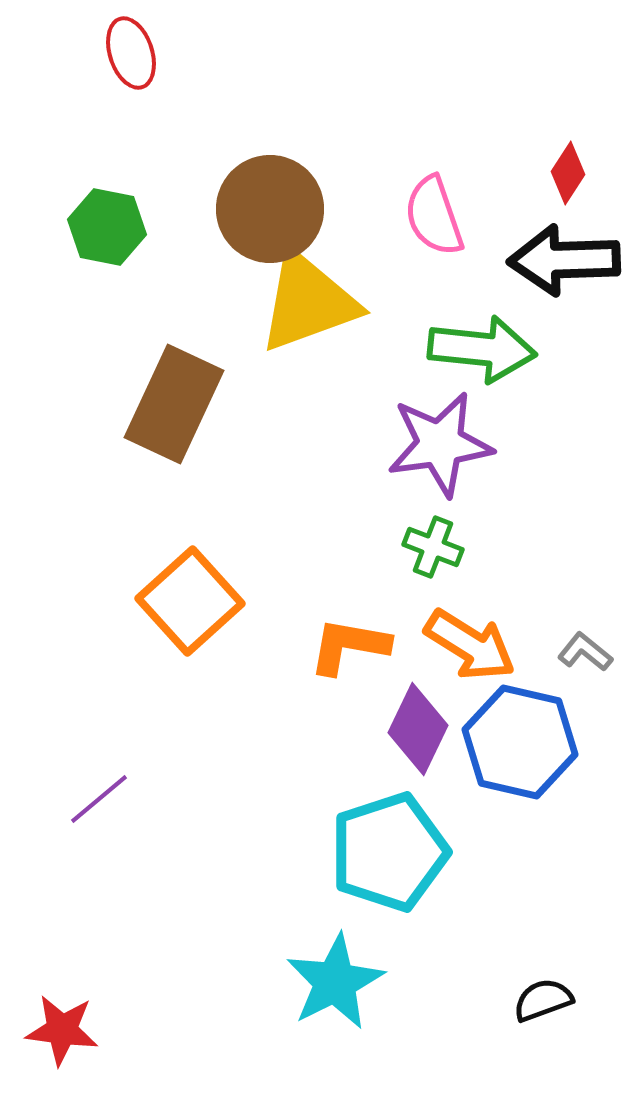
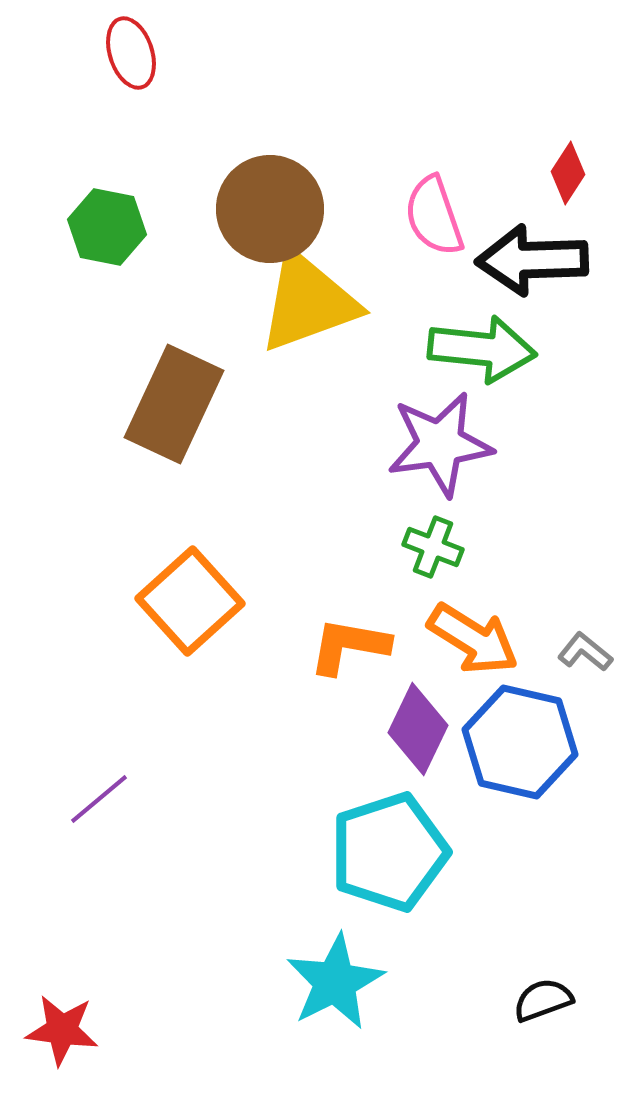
black arrow: moved 32 px left
orange arrow: moved 3 px right, 6 px up
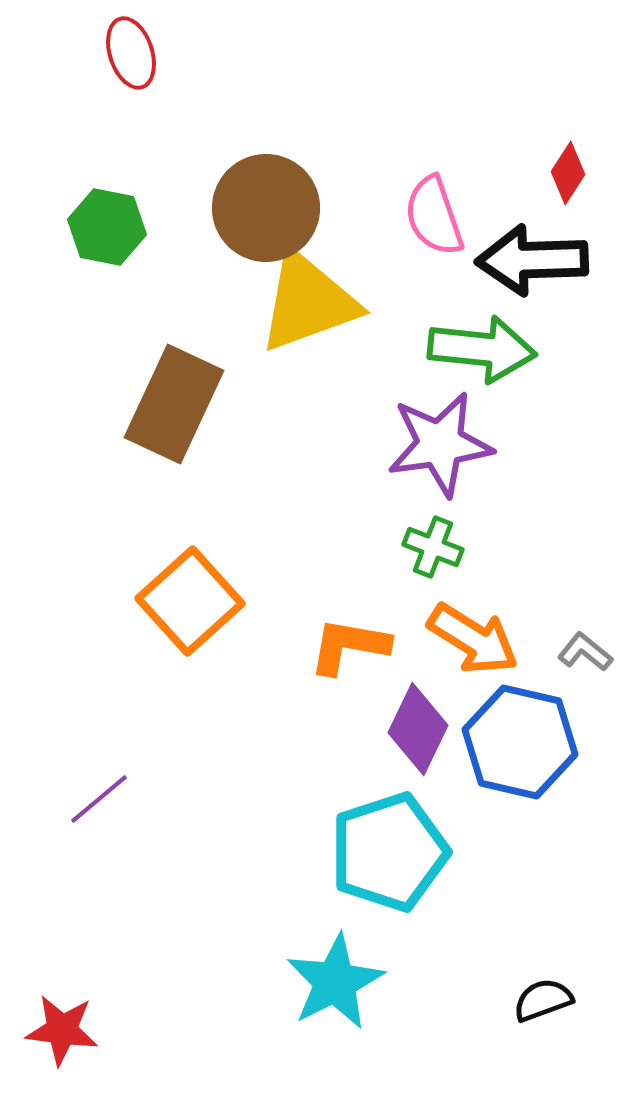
brown circle: moved 4 px left, 1 px up
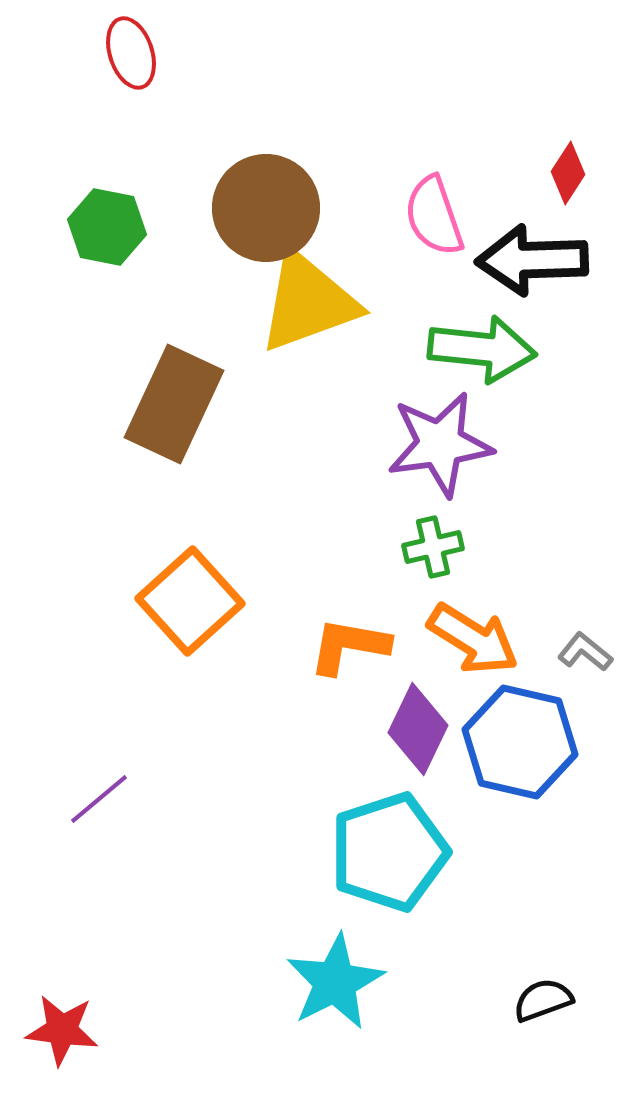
green cross: rotated 34 degrees counterclockwise
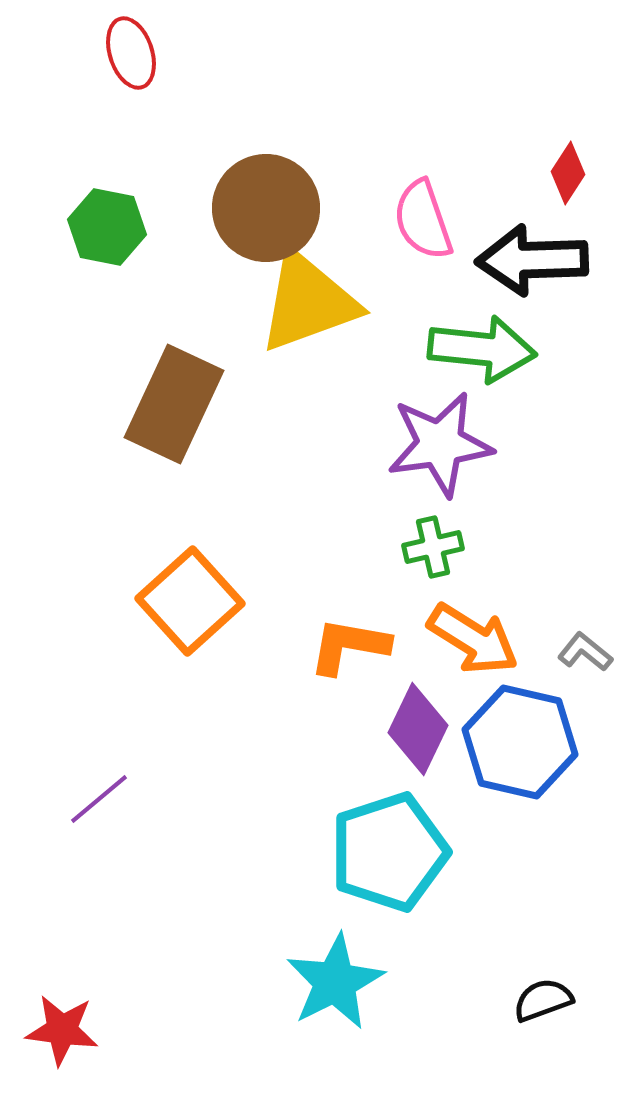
pink semicircle: moved 11 px left, 4 px down
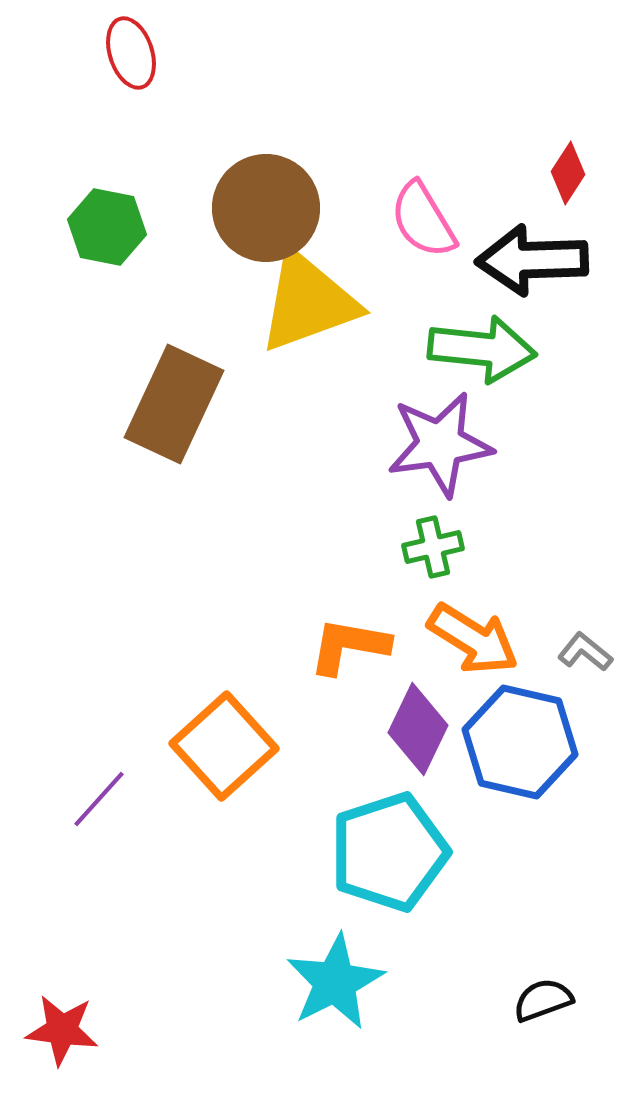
pink semicircle: rotated 12 degrees counterclockwise
orange square: moved 34 px right, 145 px down
purple line: rotated 8 degrees counterclockwise
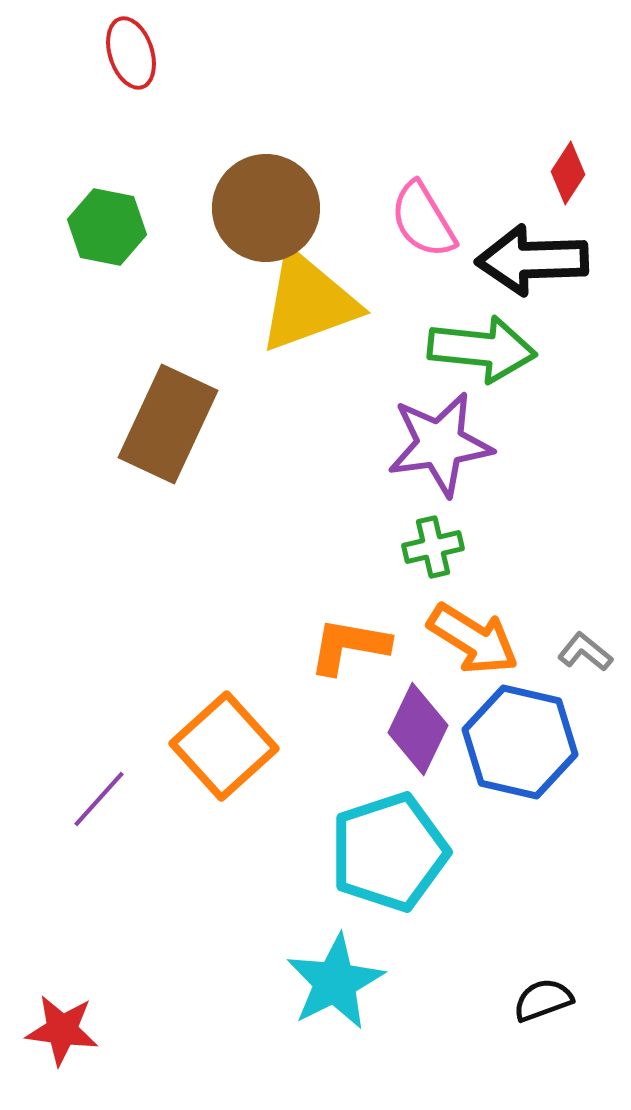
brown rectangle: moved 6 px left, 20 px down
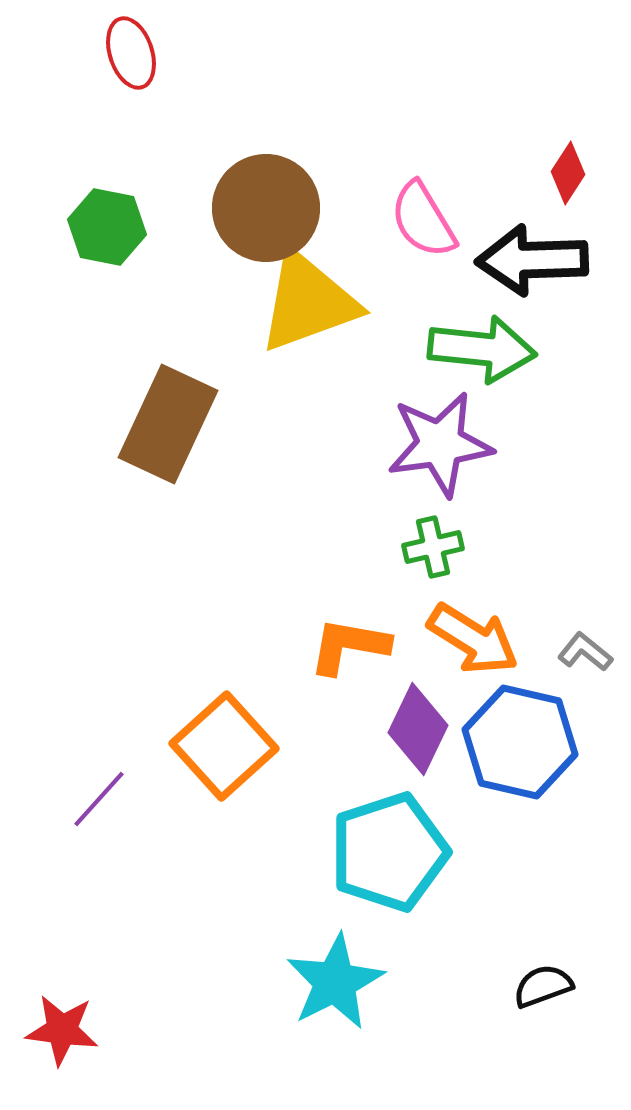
black semicircle: moved 14 px up
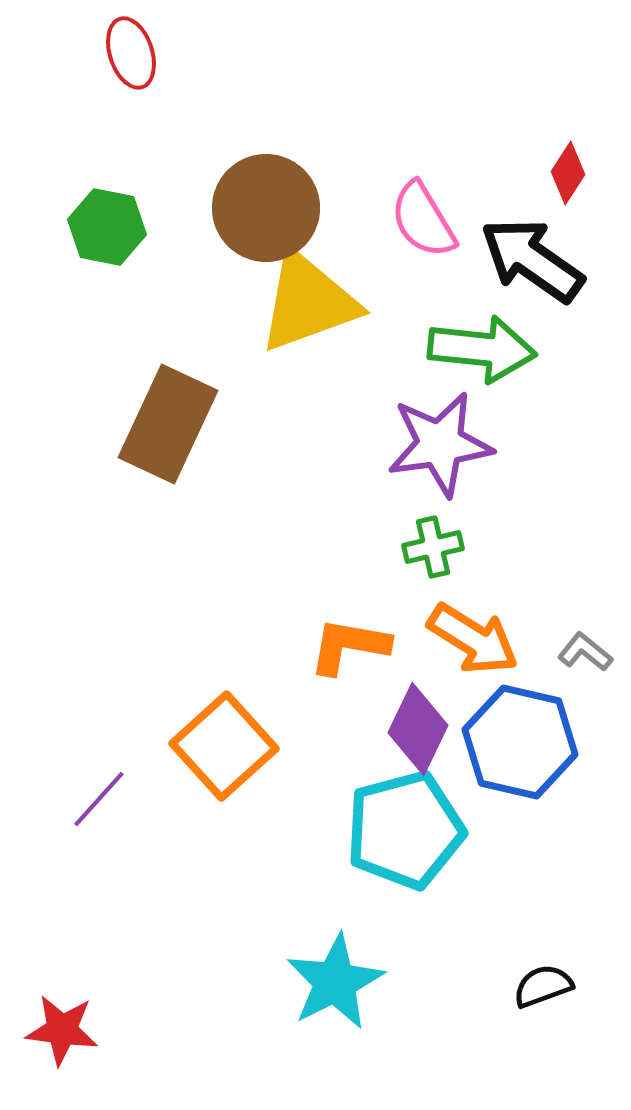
black arrow: rotated 37 degrees clockwise
cyan pentagon: moved 16 px right, 22 px up; rotated 3 degrees clockwise
